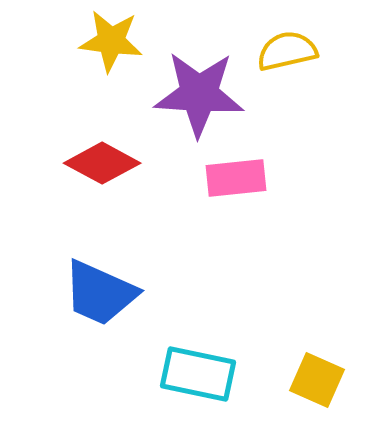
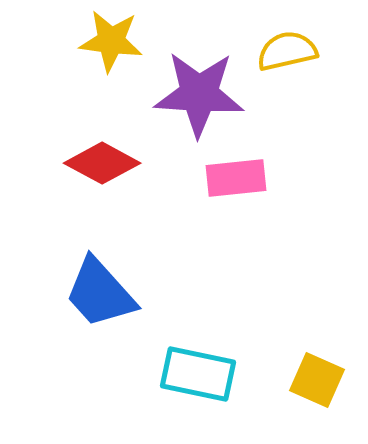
blue trapezoid: rotated 24 degrees clockwise
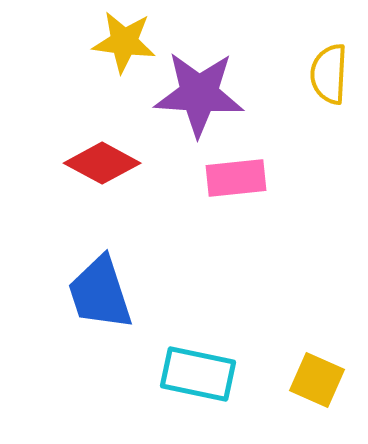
yellow star: moved 13 px right, 1 px down
yellow semicircle: moved 42 px right, 23 px down; rotated 74 degrees counterclockwise
blue trapezoid: rotated 24 degrees clockwise
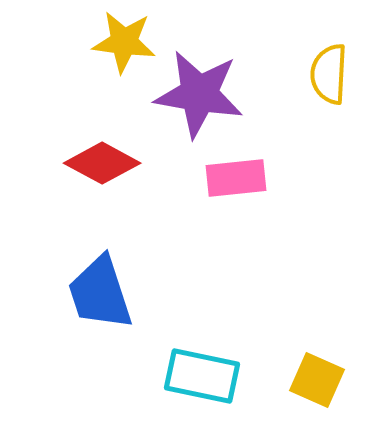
purple star: rotated 6 degrees clockwise
cyan rectangle: moved 4 px right, 2 px down
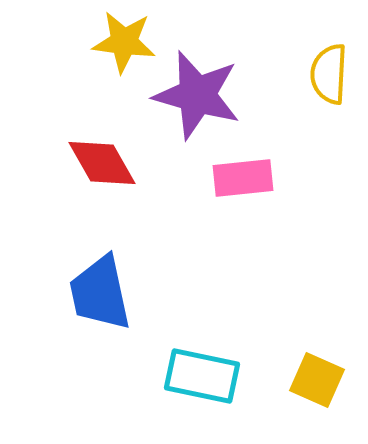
purple star: moved 2 px left, 1 px down; rotated 6 degrees clockwise
red diamond: rotated 32 degrees clockwise
pink rectangle: moved 7 px right
blue trapezoid: rotated 6 degrees clockwise
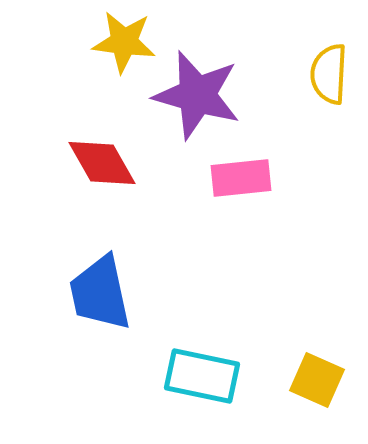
pink rectangle: moved 2 px left
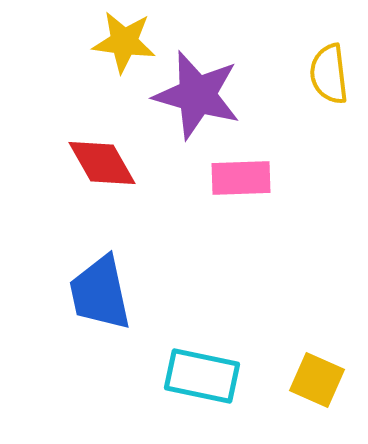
yellow semicircle: rotated 10 degrees counterclockwise
pink rectangle: rotated 4 degrees clockwise
